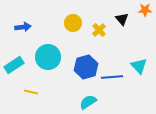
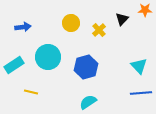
black triangle: rotated 24 degrees clockwise
yellow circle: moved 2 px left
blue line: moved 29 px right, 16 px down
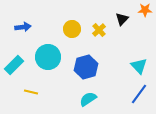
yellow circle: moved 1 px right, 6 px down
cyan rectangle: rotated 12 degrees counterclockwise
blue line: moved 2 px left, 1 px down; rotated 50 degrees counterclockwise
cyan semicircle: moved 3 px up
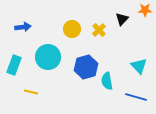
cyan rectangle: rotated 24 degrees counterclockwise
blue line: moved 3 px left, 3 px down; rotated 70 degrees clockwise
cyan semicircle: moved 19 px right, 18 px up; rotated 66 degrees counterclockwise
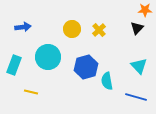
black triangle: moved 15 px right, 9 px down
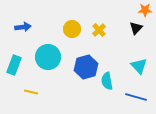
black triangle: moved 1 px left
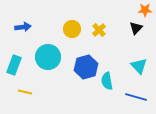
yellow line: moved 6 px left
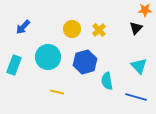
blue arrow: rotated 140 degrees clockwise
blue hexagon: moved 1 px left, 5 px up
yellow line: moved 32 px right
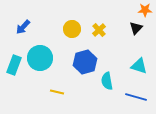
cyan circle: moved 8 px left, 1 px down
cyan triangle: rotated 30 degrees counterclockwise
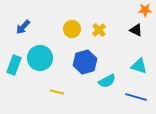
black triangle: moved 2 px down; rotated 48 degrees counterclockwise
cyan semicircle: rotated 108 degrees counterclockwise
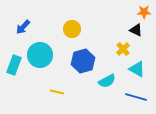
orange star: moved 1 px left, 2 px down
yellow cross: moved 24 px right, 19 px down
cyan circle: moved 3 px up
blue hexagon: moved 2 px left, 1 px up
cyan triangle: moved 2 px left, 3 px down; rotated 12 degrees clockwise
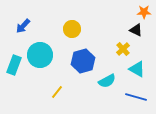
blue arrow: moved 1 px up
yellow line: rotated 64 degrees counterclockwise
